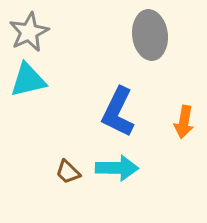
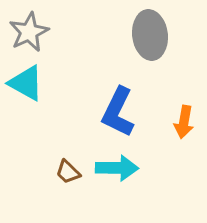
cyan triangle: moved 2 px left, 3 px down; rotated 42 degrees clockwise
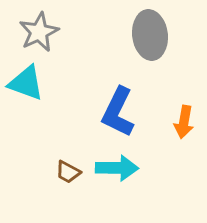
gray star: moved 10 px right
cyan triangle: rotated 9 degrees counterclockwise
brown trapezoid: rotated 16 degrees counterclockwise
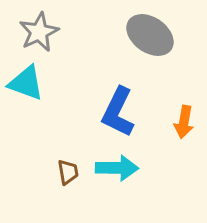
gray ellipse: rotated 48 degrees counterclockwise
brown trapezoid: rotated 128 degrees counterclockwise
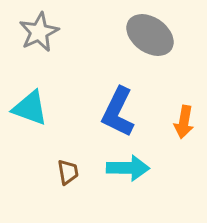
cyan triangle: moved 4 px right, 25 px down
cyan arrow: moved 11 px right
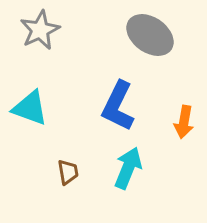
gray star: moved 1 px right, 2 px up
blue L-shape: moved 6 px up
cyan arrow: rotated 69 degrees counterclockwise
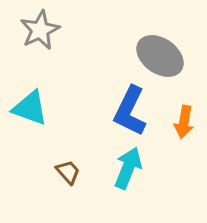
gray ellipse: moved 10 px right, 21 px down
blue L-shape: moved 12 px right, 5 px down
brown trapezoid: rotated 32 degrees counterclockwise
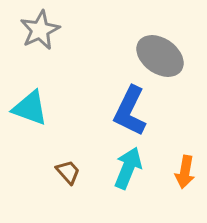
orange arrow: moved 1 px right, 50 px down
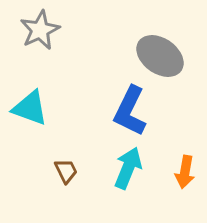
brown trapezoid: moved 2 px left, 1 px up; rotated 16 degrees clockwise
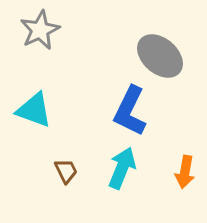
gray ellipse: rotated 6 degrees clockwise
cyan triangle: moved 4 px right, 2 px down
cyan arrow: moved 6 px left
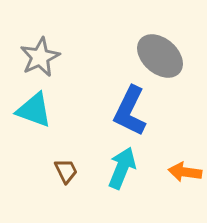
gray star: moved 27 px down
orange arrow: rotated 88 degrees clockwise
